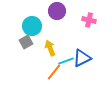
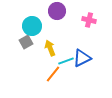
orange line: moved 1 px left, 2 px down
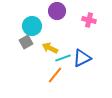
yellow arrow: rotated 42 degrees counterclockwise
cyan line: moved 3 px left, 3 px up
orange line: moved 2 px right, 1 px down
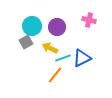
purple circle: moved 16 px down
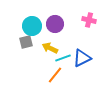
purple circle: moved 2 px left, 3 px up
gray square: rotated 16 degrees clockwise
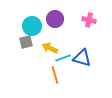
purple circle: moved 5 px up
blue triangle: rotated 42 degrees clockwise
orange line: rotated 54 degrees counterclockwise
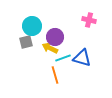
purple circle: moved 18 px down
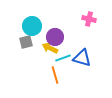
pink cross: moved 1 px up
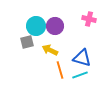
cyan circle: moved 4 px right
purple circle: moved 11 px up
gray square: moved 1 px right
yellow arrow: moved 2 px down
cyan line: moved 17 px right, 17 px down
orange line: moved 5 px right, 5 px up
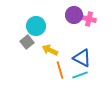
purple circle: moved 19 px right, 11 px up
gray square: rotated 24 degrees counterclockwise
blue triangle: rotated 12 degrees clockwise
